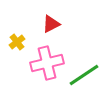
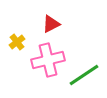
pink cross: moved 1 px right, 3 px up
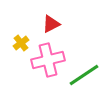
yellow cross: moved 4 px right, 1 px down
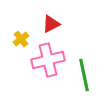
yellow cross: moved 4 px up
green line: rotated 68 degrees counterclockwise
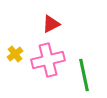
yellow cross: moved 6 px left, 15 px down
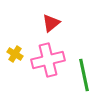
red triangle: moved 1 px up; rotated 12 degrees counterclockwise
yellow cross: rotated 21 degrees counterclockwise
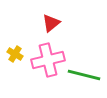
green line: rotated 64 degrees counterclockwise
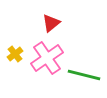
yellow cross: rotated 21 degrees clockwise
pink cross: moved 1 px left, 2 px up; rotated 20 degrees counterclockwise
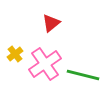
pink cross: moved 2 px left, 6 px down
green line: moved 1 px left
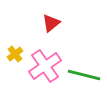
pink cross: moved 2 px down
green line: moved 1 px right
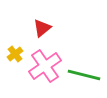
red triangle: moved 9 px left, 5 px down
